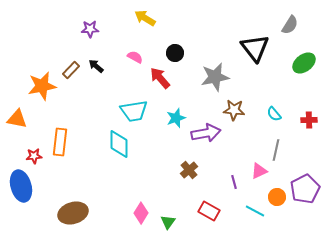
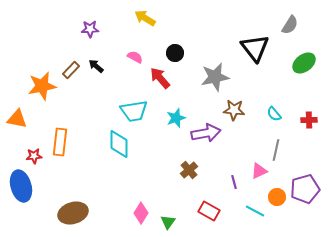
purple pentagon: rotated 12 degrees clockwise
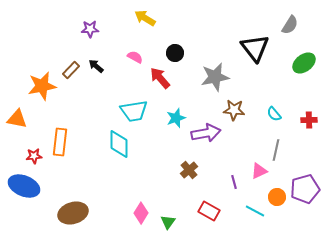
blue ellipse: moved 3 px right; rotated 52 degrees counterclockwise
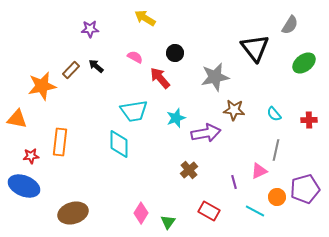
red star: moved 3 px left
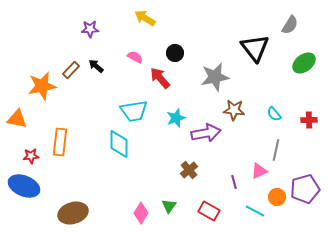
green triangle: moved 1 px right, 16 px up
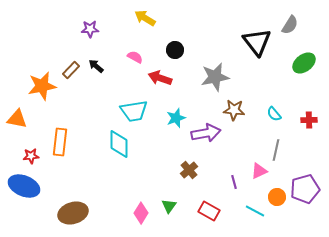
black triangle: moved 2 px right, 6 px up
black circle: moved 3 px up
red arrow: rotated 30 degrees counterclockwise
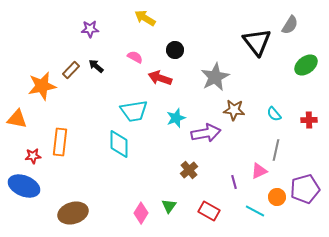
green ellipse: moved 2 px right, 2 px down
gray star: rotated 16 degrees counterclockwise
red star: moved 2 px right
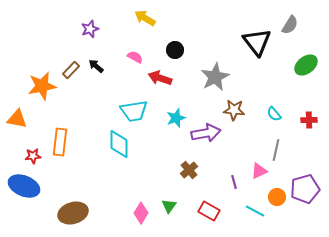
purple star: rotated 18 degrees counterclockwise
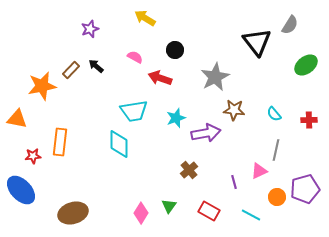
blue ellipse: moved 3 px left, 4 px down; rotated 24 degrees clockwise
cyan line: moved 4 px left, 4 px down
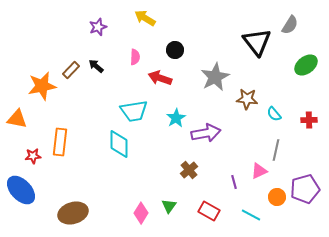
purple star: moved 8 px right, 2 px up
pink semicircle: rotated 63 degrees clockwise
brown star: moved 13 px right, 11 px up
cyan star: rotated 12 degrees counterclockwise
